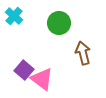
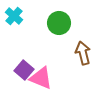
pink triangle: moved 1 px left, 1 px up; rotated 15 degrees counterclockwise
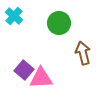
pink triangle: rotated 25 degrees counterclockwise
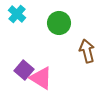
cyan cross: moved 3 px right, 2 px up
brown arrow: moved 4 px right, 2 px up
pink triangle: rotated 35 degrees clockwise
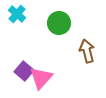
purple square: moved 1 px down
pink triangle: rotated 40 degrees clockwise
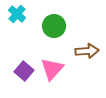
green circle: moved 5 px left, 3 px down
brown arrow: rotated 100 degrees clockwise
pink triangle: moved 11 px right, 9 px up
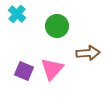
green circle: moved 3 px right
brown arrow: moved 1 px right, 2 px down
purple square: rotated 18 degrees counterclockwise
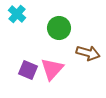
green circle: moved 2 px right, 2 px down
brown arrow: rotated 20 degrees clockwise
purple square: moved 4 px right, 1 px up
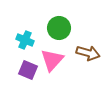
cyan cross: moved 8 px right, 26 px down; rotated 18 degrees counterclockwise
pink triangle: moved 9 px up
